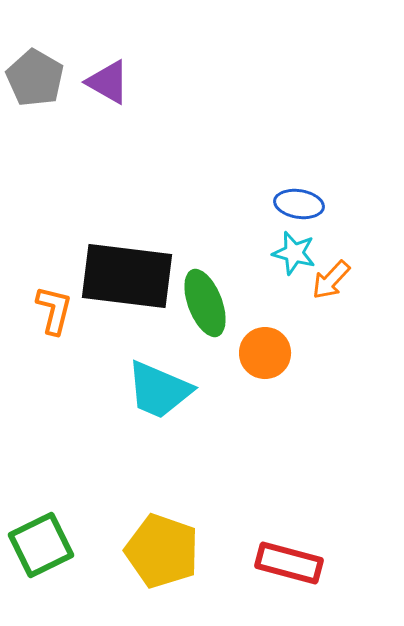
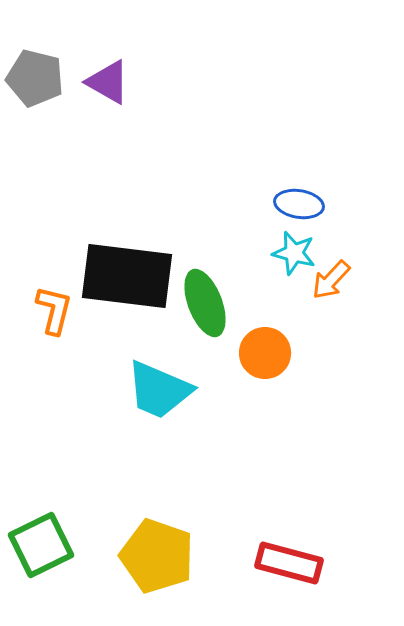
gray pentagon: rotated 16 degrees counterclockwise
yellow pentagon: moved 5 px left, 5 px down
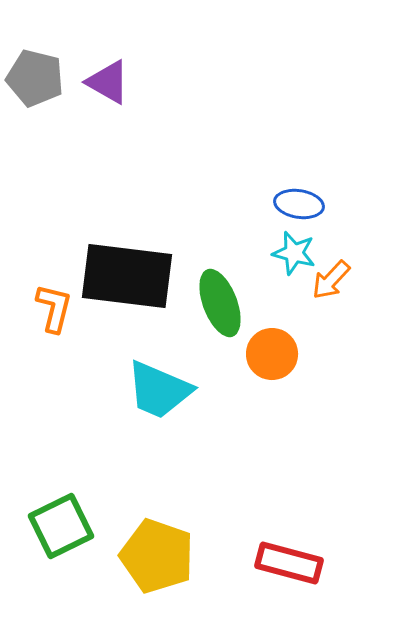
green ellipse: moved 15 px right
orange L-shape: moved 2 px up
orange circle: moved 7 px right, 1 px down
green square: moved 20 px right, 19 px up
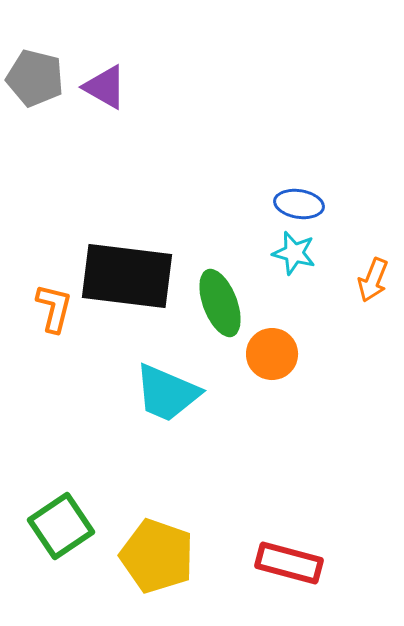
purple triangle: moved 3 px left, 5 px down
orange arrow: moved 42 px right; rotated 21 degrees counterclockwise
cyan trapezoid: moved 8 px right, 3 px down
green square: rotated 8 degrees counterclockwise
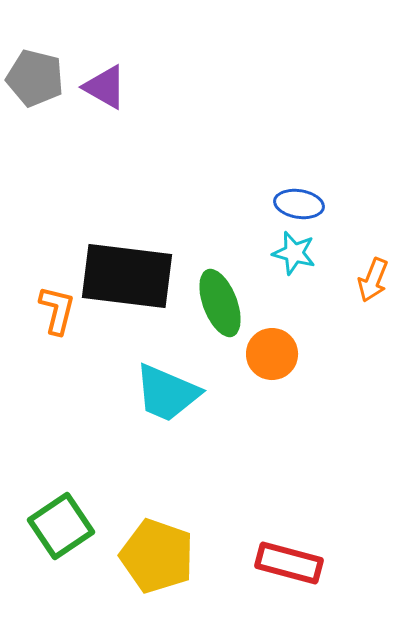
orange L-shape: moved 3 px right, 2 px down
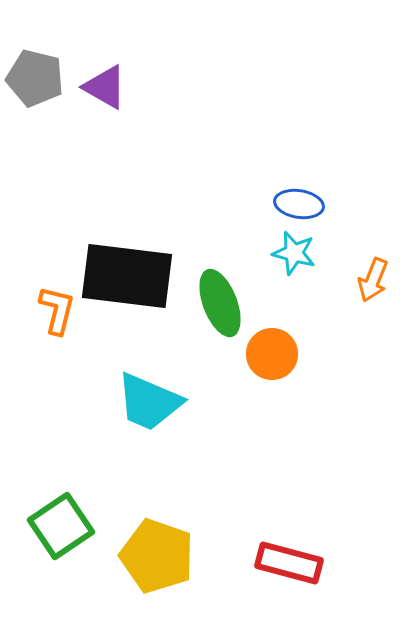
cyan trapezoid: moved 18 px left, 9 px down
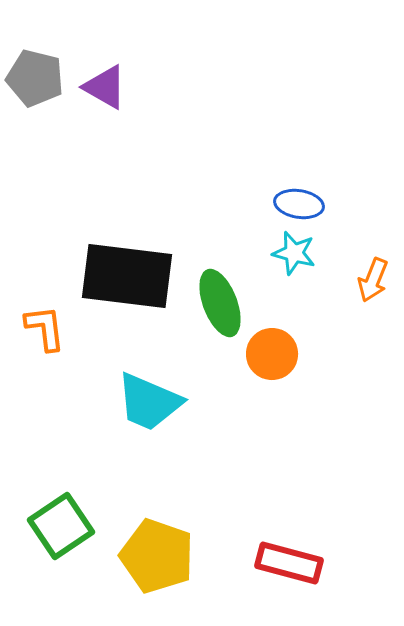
orange L-shape: moved 12 px left, 18 px down; rotated 21 degrees counterclockwise
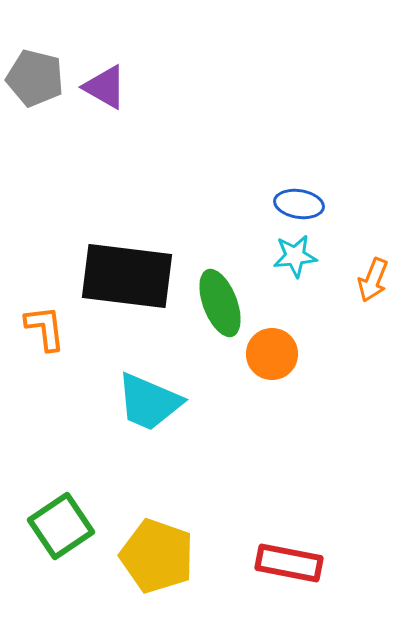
cyan star: moved 1 px right, 3 px down; rotated 21 degrees counterclockwise
red rectangle: rotated 4 degrees counterclockwise
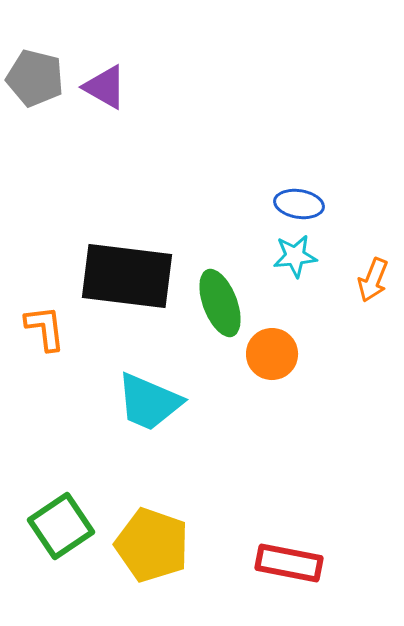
yellow pentagon: moved 5 px left, 11 px up
